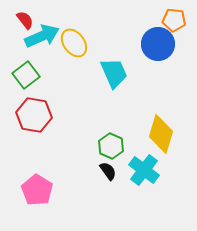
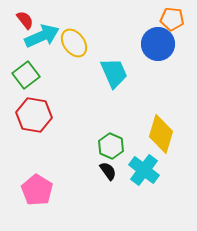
orange pentagon: moved 2 px left, 1 px up
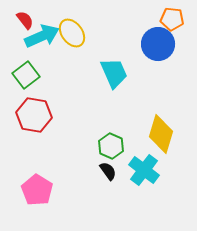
yellow ellipse: moved 2 px left, 10 px up
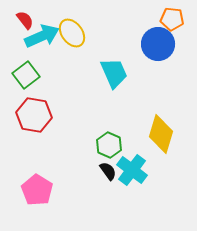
green hexagon: moved 2 px left, 1 px up
cyan cross: moved 12 px left
